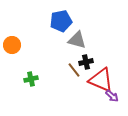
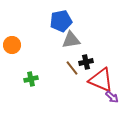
gray triangle: moved 6 px left; rotated 24 degrees counterclockwise
brown line: moved 2 px left, 2 px up
purple arrow: moved 1 px down
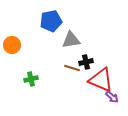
blue pentagon: moved 10 px left
brown line: rotated 35 degrees counterclockwise
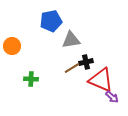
orange circle: moved 1 px down
brown line: rotated 49 degrees counterclockwise
green cross: rotated 16 degrees clockwise
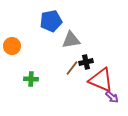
brown line: rotated 21 degrees counterclockwise
